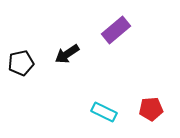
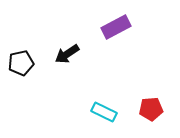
purple rectangle: moved 3 px up; rotated 12 degrees clockwise
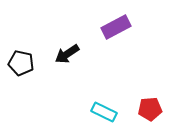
black pentagon: rotated 25 degrees clockwise
red pentagon: moved 1 px left
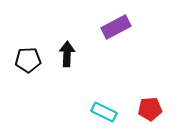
black arrow: rotated 125 degrees clockwise
black pentagon: moved 7 px right, 3 px up; rotated 15 degrees counterclockwise
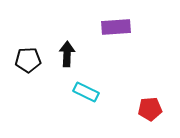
purple rectangle: rotated 24 degrees clockwise
cyan rectangle: moved 18 px left, 20 px up
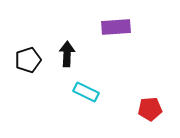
black pentagon: rotated 15 degrees counterclockwise
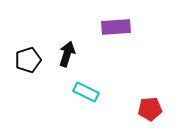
black arrow: rotated 15 degrees clockwise
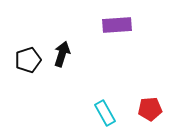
purple rectangle: moved 1 px right, 2 px up
black arrow: moved 5 px left
cyan rectangle: moved 19 px right, 21 px down; rotated 35 degrees clockwise
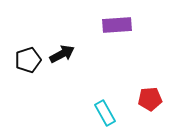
black arrow: rotated 45 degrees clockwise
red pentagon: moved 10 px up
